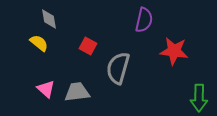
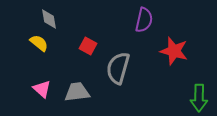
red star: rotated 8 degrees clockwise
pink triangle: moved 4 px left
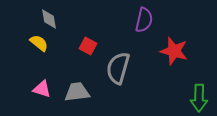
pink triangle: rotated 24 degrees counterclockwise
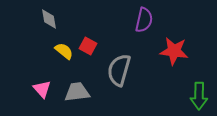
yellow semicircle: moved 25 px right, 8 px down
red star: rotated 8 degrees counterclockwise
gray semicircle: moved 1 px right, 2 px down
pink triangle: rotated 30 degrees clockwise
green arrow: moved 2 px up
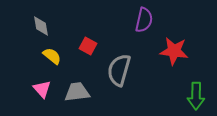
gray diamond: moved 8 px left, 7 px down
yellow semicircle: moved 12 px left, 5 px down
green arrow: moved 3 px left
